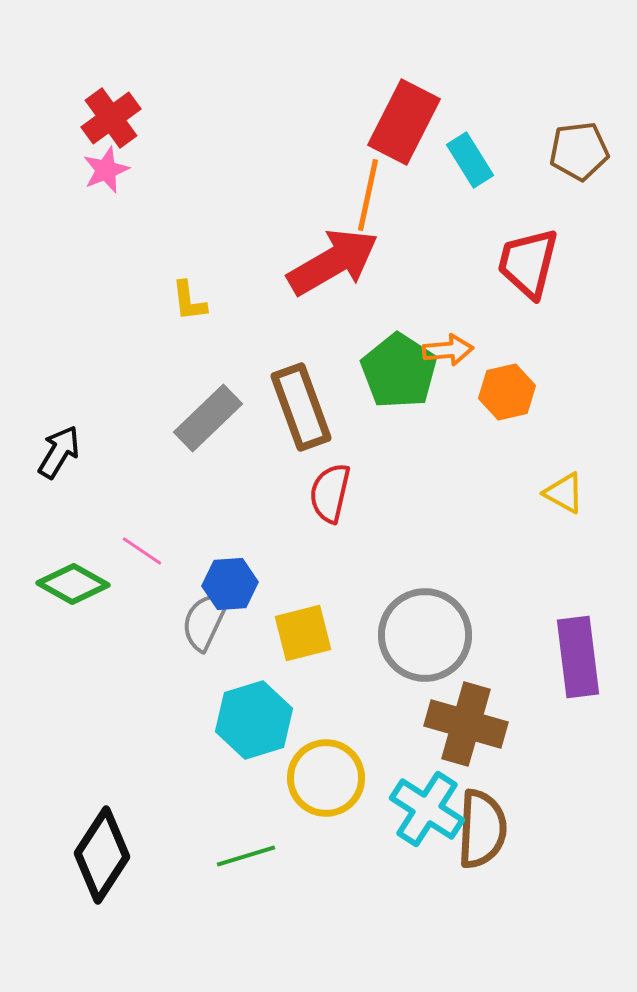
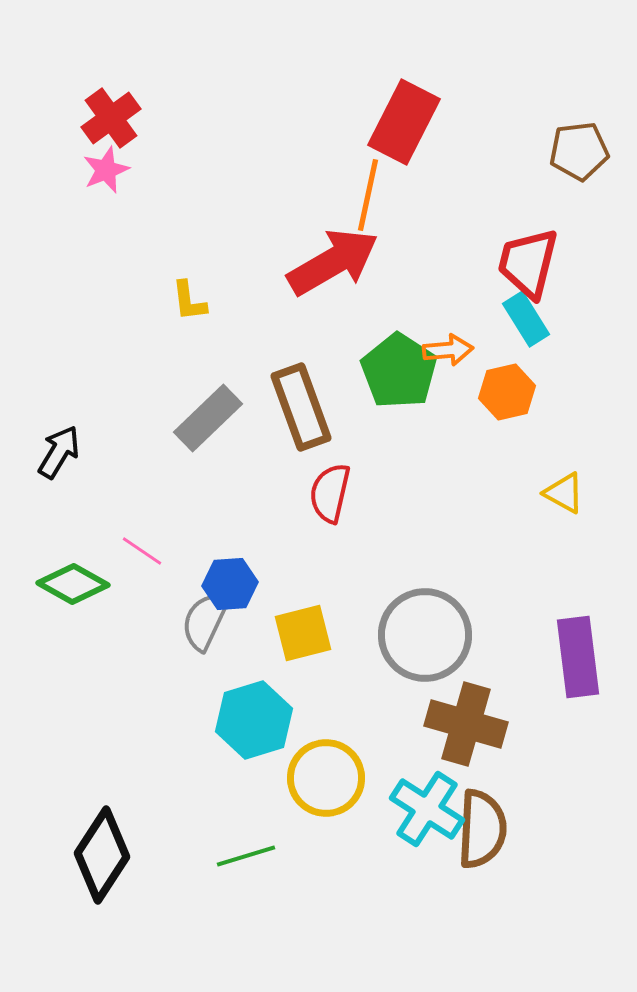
cyan rectangle: moved 56 px right, 159 px down
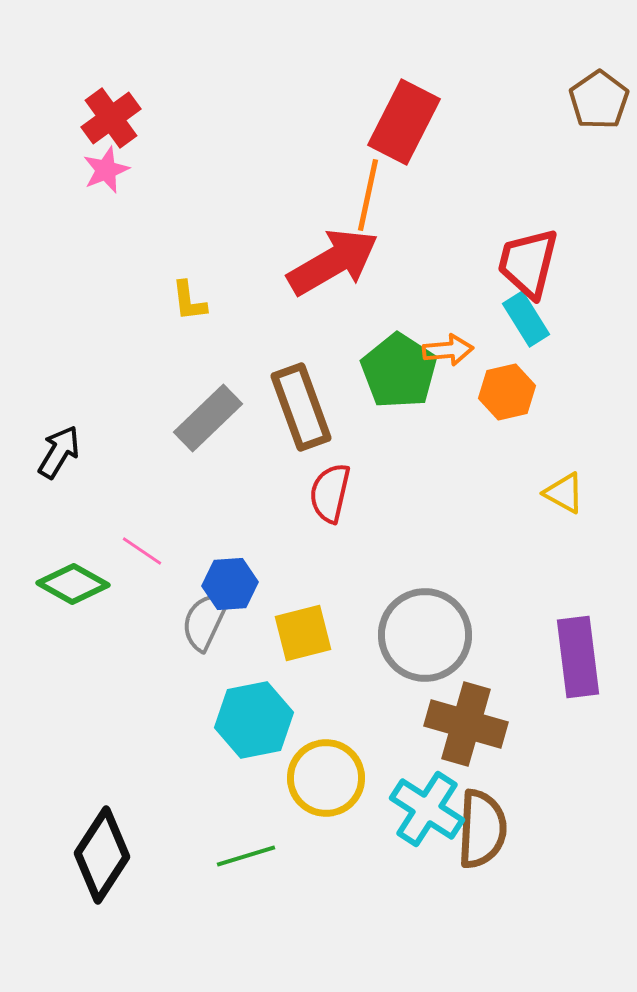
brown pentagon: moved 20 px right, 51 px up; rotated 28 degrees counterclockwise
cyan hexagon: rotated 6 degrees clockwise
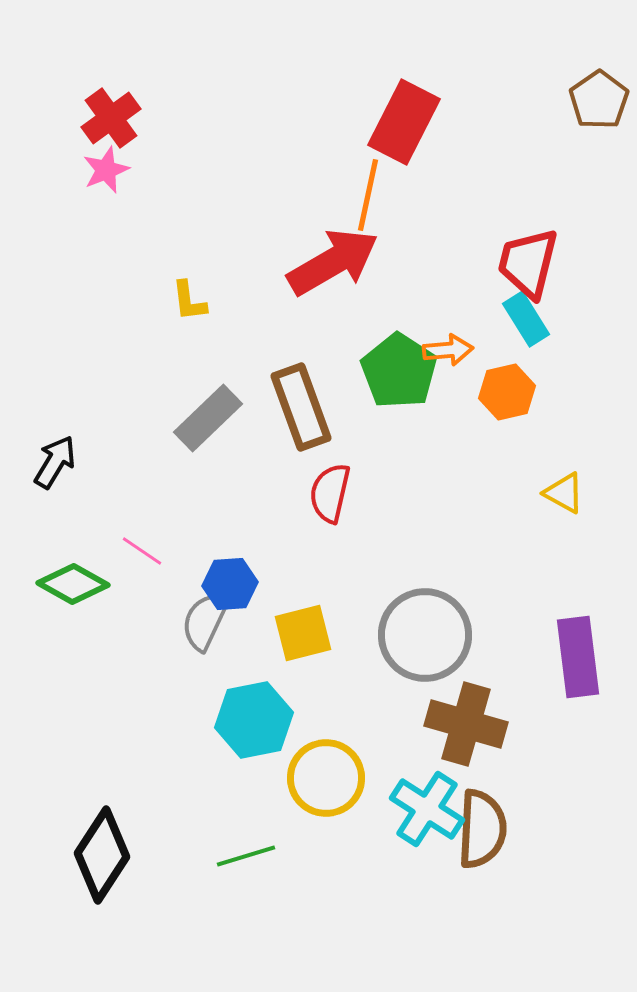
black arrow: moved 4 px left, 10 px down
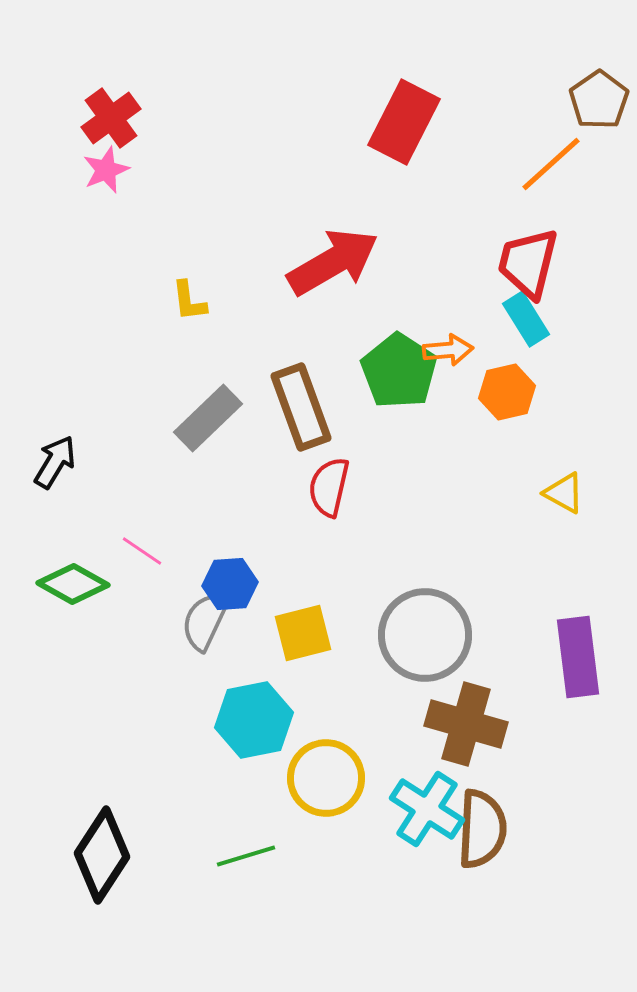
orange line: moved 183 px right, 31 px up; rotated 36 degrees clockwise
red semicircle: moved 1 px left, 6 px up
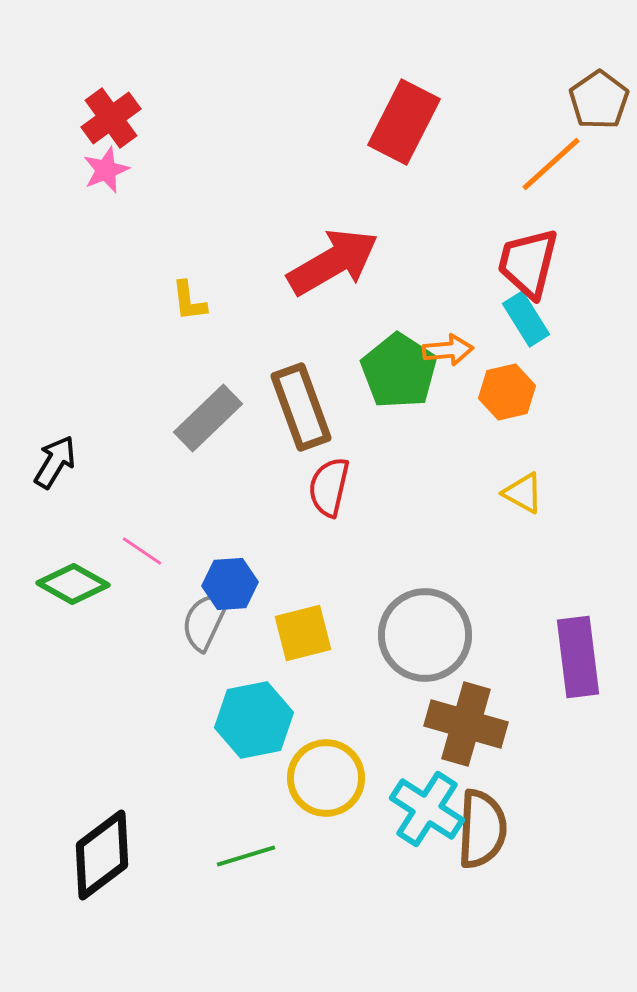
yellow triangle: moved 41 px left
black diamond: rotated 20 degrees clockwise
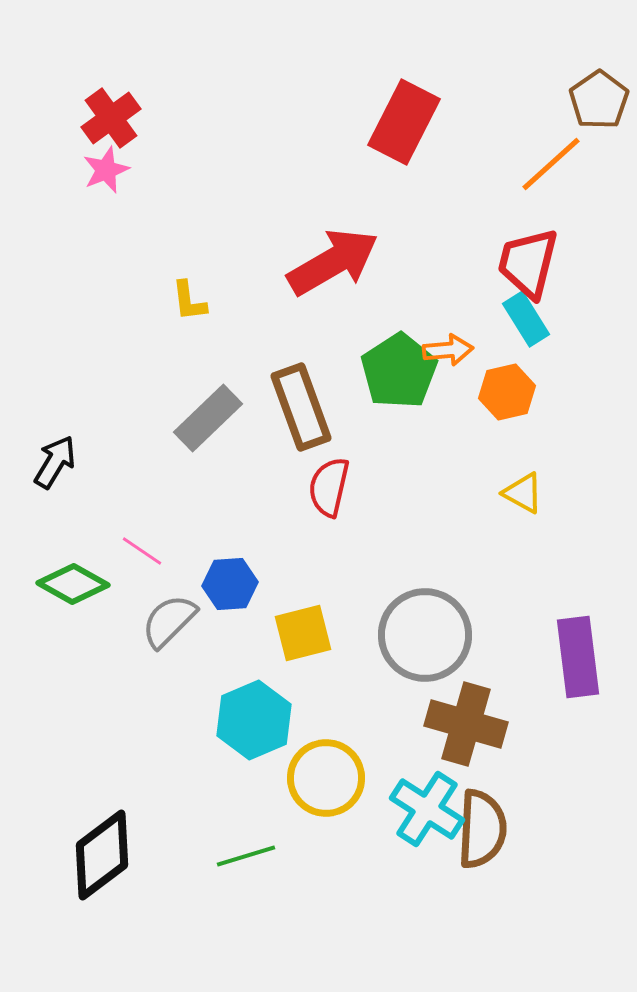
green pentagon: rotated 6 degrees clockwise
gray semicircle: moved 36 px left; rotated 20 degrees clockwise
cyan hexagon: rotated 12 degrees counterclockwise
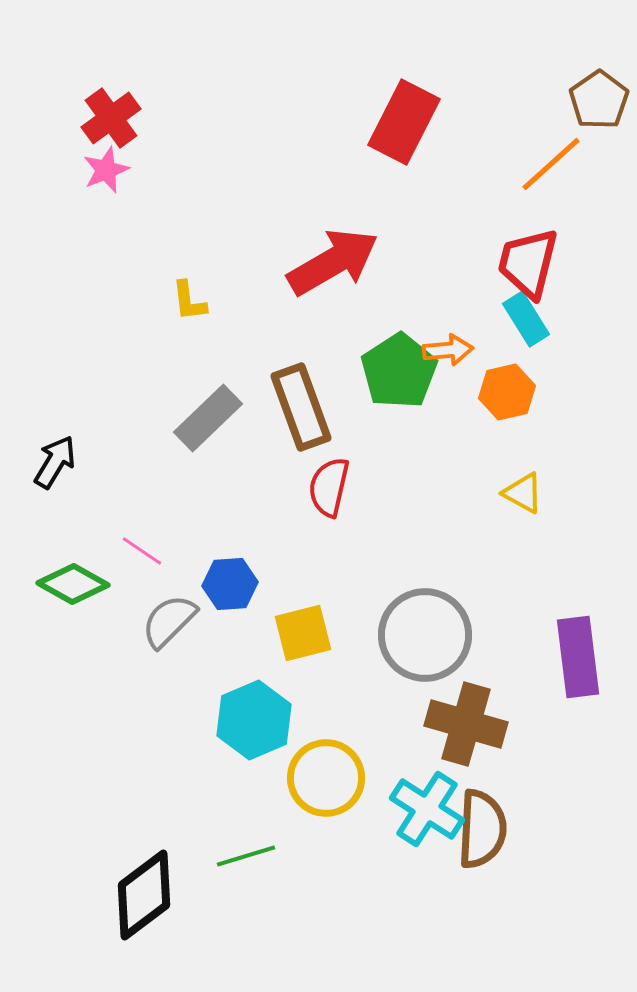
black diamond: moved 42 px right, 40 px down
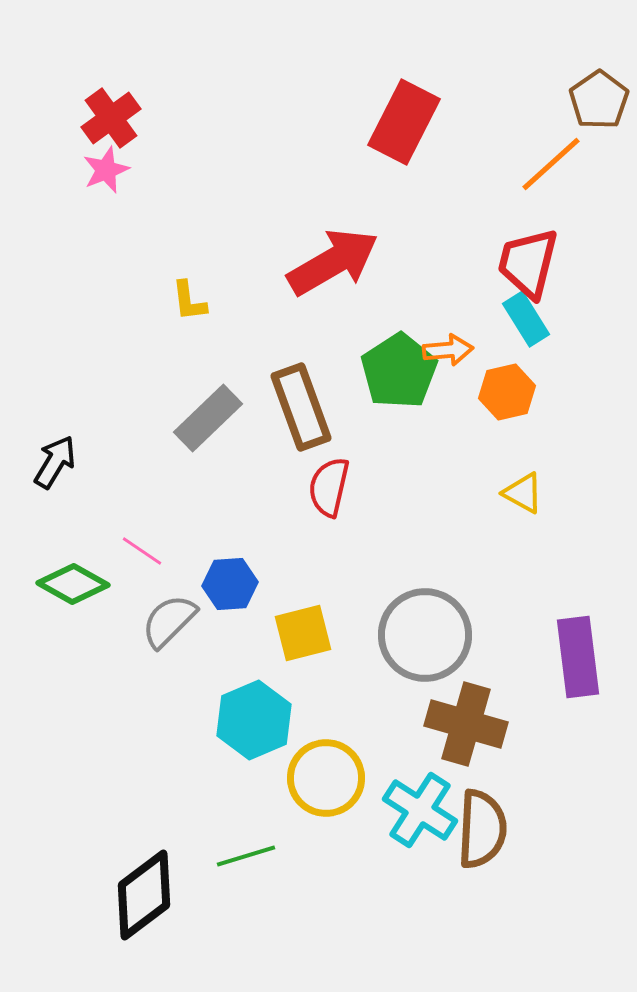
cyan cross: moved 7 px left, 1 px down
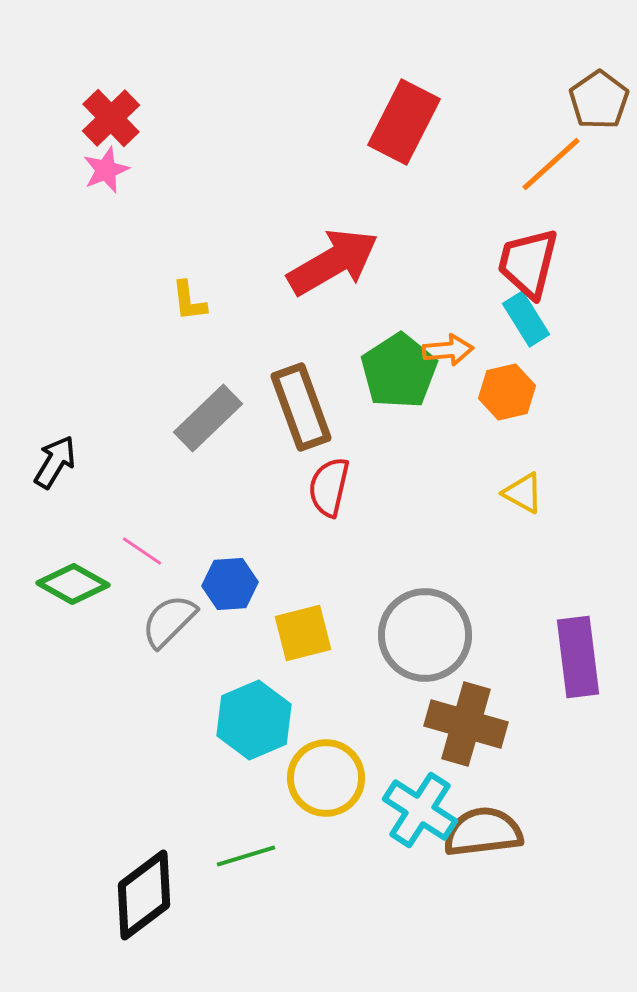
red cross: rotated 8 degrees counterclockwise
brown semicircle: moved 1 px right, 3 px down; rotated 100 degrees counterclockwise
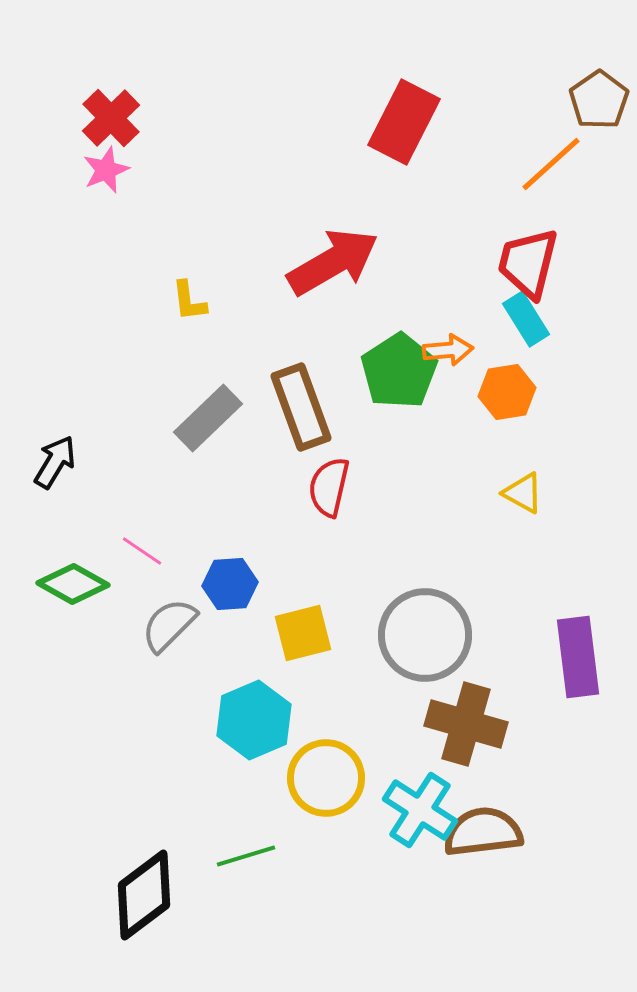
orange hexagon: rotated 4 degrees clockwise
gray semicircle: moved 4 px down
